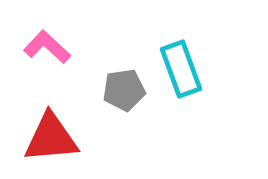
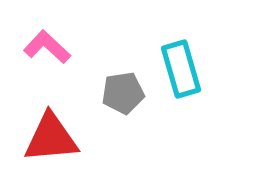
cyan rectangle: rotated 4 degrees clockwise
gray pentagon: moved 1 px left, 3 px down
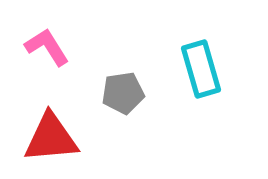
pink L-shape: rotated 15 degrees clockwise
cyan rectangle: moved 20 px right
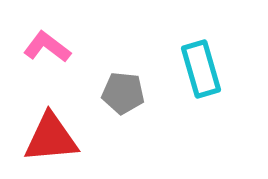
pink L-shape: rotated 21 degrees counterclockwise
gray pentagon: rotated 15 degrees clockwise
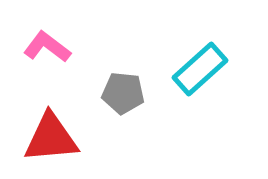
cyan rectangle: moved 1 px left; rotated 64 degrees clockwise
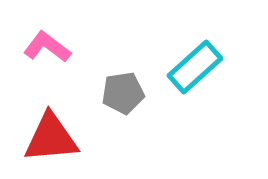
cyan rectangle: moved 5 px left, 2 px up
gray pentagon: rotated 15 degrees counterclockwise
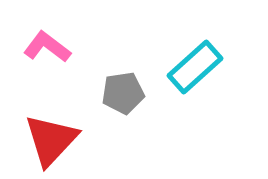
red triangle: moved 2 px down; rotated 42 degrees counterclockwise
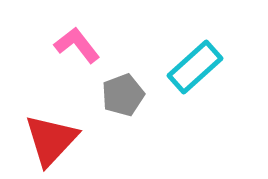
pink L-shape: moved 30 px right, 2 px up; rotated 15 degrees clockwise
gray pentagon: moved 2 px down; rotated 12 degrees counterclockwise
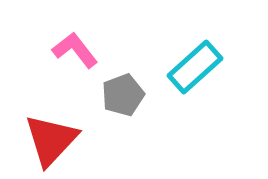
pink L-shape: moved 2 px left, 5 px down
